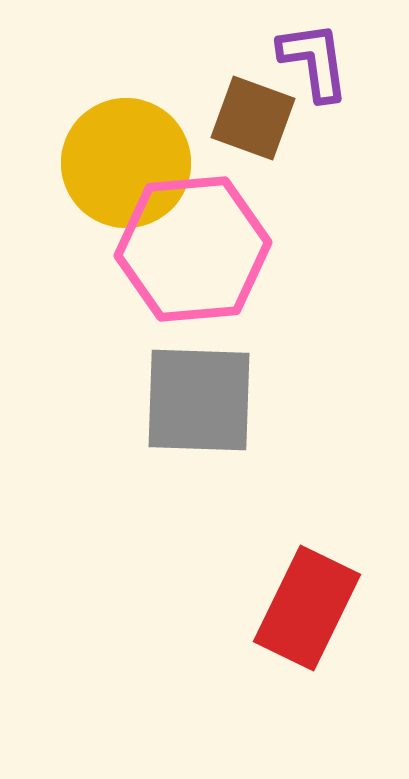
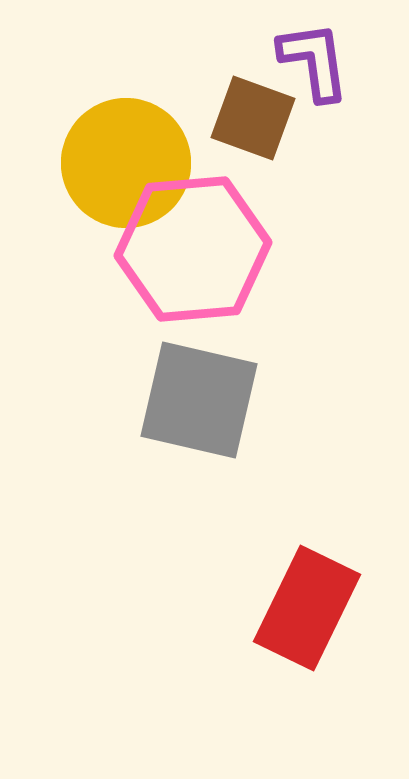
gray square: rotated 11 degrees clockwise
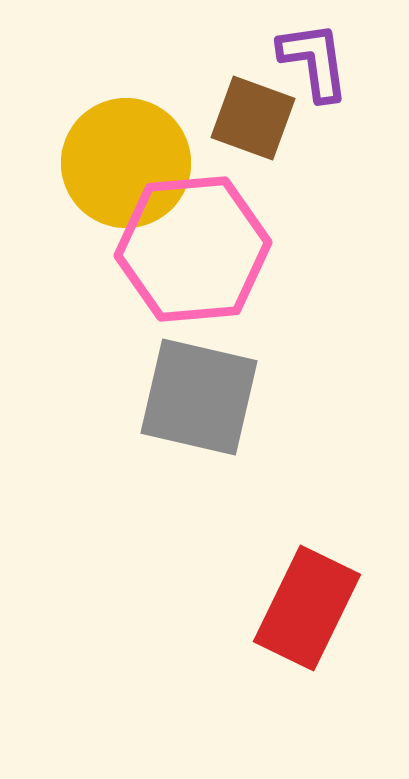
gray square: moved 3 px up
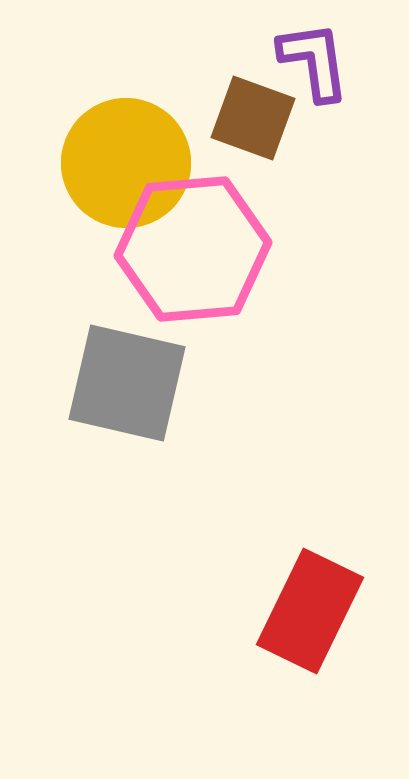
gray square: moved 72 px left, 14 px up
red rectangle: moved 3 px right, 3 px down
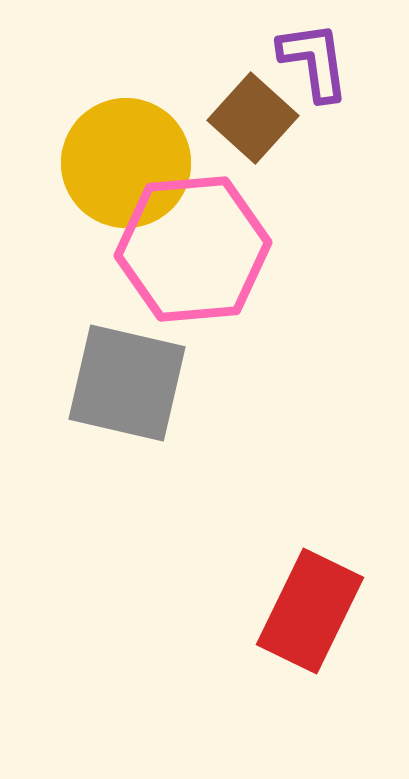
brown square: rotated 22 degrees clockwise
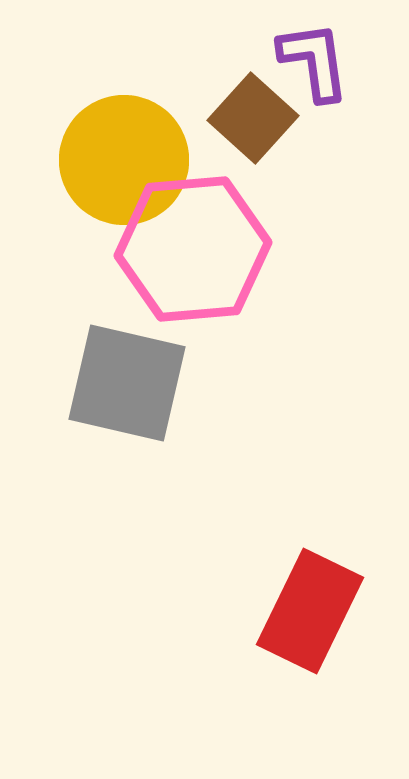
yellow circle: moved 2 px left, 3 px up
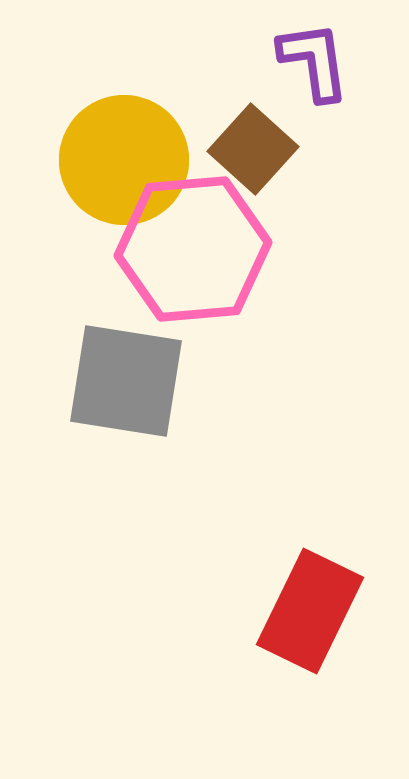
brown square: moved 31 px down
gray square: moved 1 px left, 2 px up; rotated 4 degrees counterclockwise
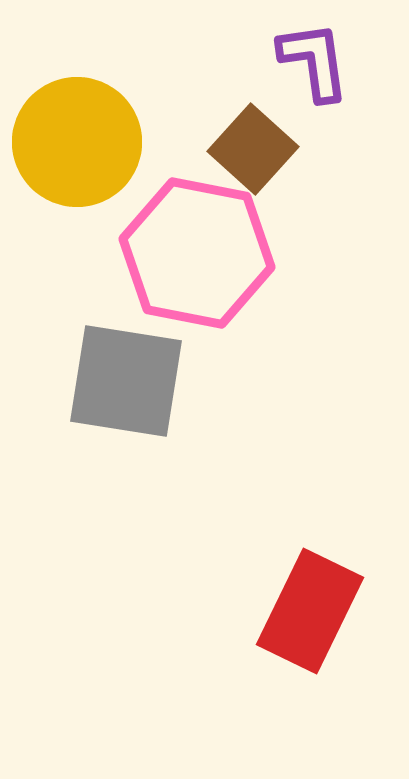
yellow circle: moved 47 px left, 18 px up
pink hexagon: moved 4 px right, 4 px down; rotated 16 degrees clockwise
